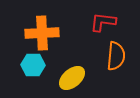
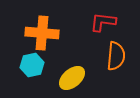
orange cross: rotated 8 degrees clockwise
cyan hexagon: moved 1 px left; rotated 15 degrees counterclockwise
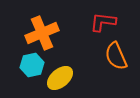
orange cross: rotated 28 degrees counterclockwise
orange semicircle: rotated 152 degrees clockwise
yellow ellipse: moved 12 px left
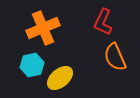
red L-shape: rotated 72 degrees counterclockwise
orange cross: moved 1 px right, 5 px up
orange semicircle: moved 1 px left, 1 px down
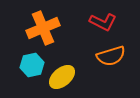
red L-shape: rotated 88 degrees counterclockwise
orange semicircle: moved 4 px left, 1 px up; rotated 84 degrees counterclockwise
yellow ellipse: moved 2 px right, 1 px up
